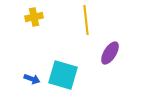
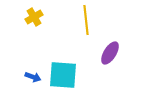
yellow cross: rotated 18 degrees counterclockwise
cyan square: rotated 12 degrees counterclockwise
blue arrow: moved 1 px right, 2 px up
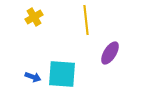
cyan square: moved 1 px left, 1 px up
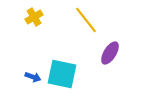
yellow line: rotated 32 degrees counterclockwise
cyan square: rotated 8 degrees clockwise
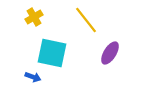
cyan square: moved 10 px left, 21 px up
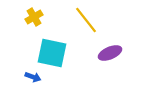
purple ellipse: rotated 35 degrees clockwise
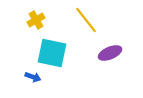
yellow cross: moved 2 px right, 3 px down
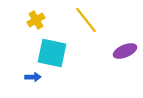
purple ellipse: moved 15 px right, 2 px up
blue arrow: rotated 21 degrees counterclockwise
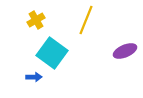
yellow line: rotated 60 degrees clockwise
cyan square: rotated 24 degrees clockwise
blue arrow: moved 1 px right
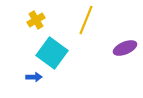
purple ellipse: moved 3 px up
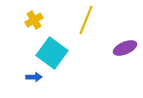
yellow cross: moved 2 px left
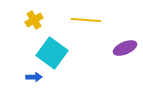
yellow line: rotated 72 degrees clockwise
